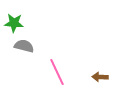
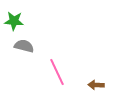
green star: moved 2 px up
brown arrow: moved 4 px left, 8 px down
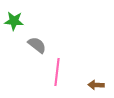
gray semicircle: moved 13 px right, 1 px up; rotated 24 degrees clockwise
pink line: rotated 32 degrees clockwise
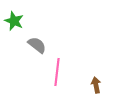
green star: rotated 18 degrees clockwise
brown arrow: rotated 77 degrees clockwise
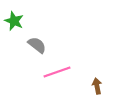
pink line: rotated 64 degrees clockwise
brown arrow: moved 1 px right, 1 px down
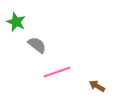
green star: moved 2 px right, 1 px down
brown arrow: rotated 49 degrees counterclockwise
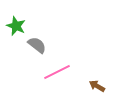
green star: moved 4 px down
pink line: rotated 8 degrees counterclockwise
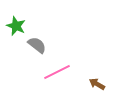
brown arrow: moved 2 px up
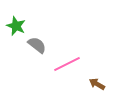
pink line: moved 10 px right, 8 px up
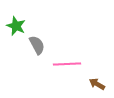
gray semicircle: rotated 24 degrees clockwise
pink line: rotated 24 degrees clockwise
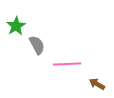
green star: rotated 18 degrees clockwise
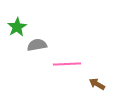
green star: moved 1 px right, 1 px down
gray semicircle: rotated 72 degrees counterclockwise
